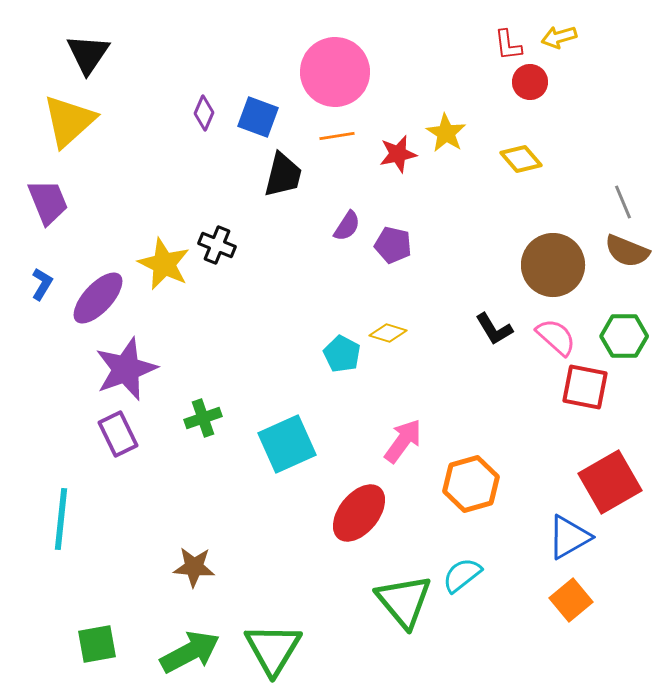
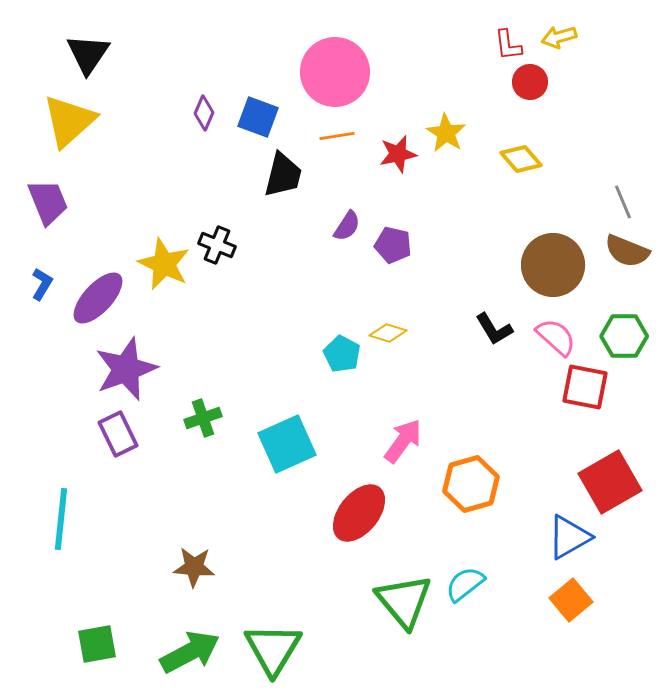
cyan semicircle at (462, 575): moved 3 px right, 9 px down
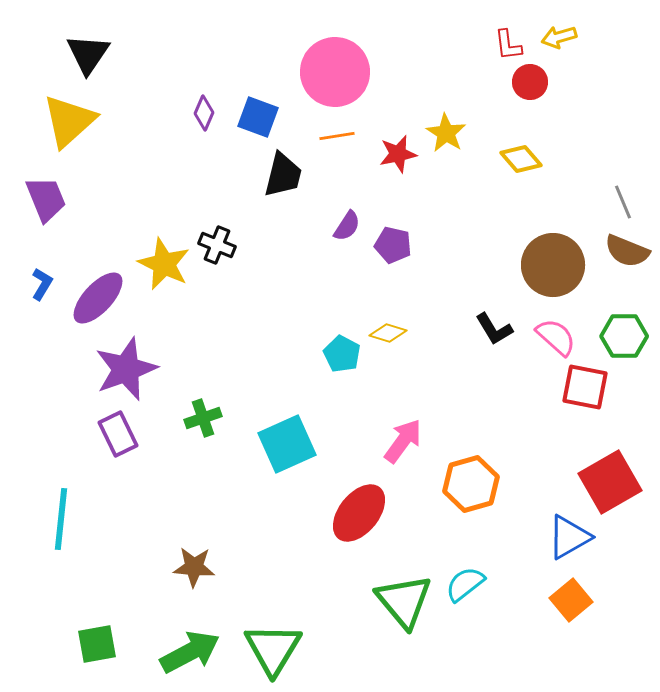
purple trapezoid at (48, 202): moved 2 px left, 3 px up
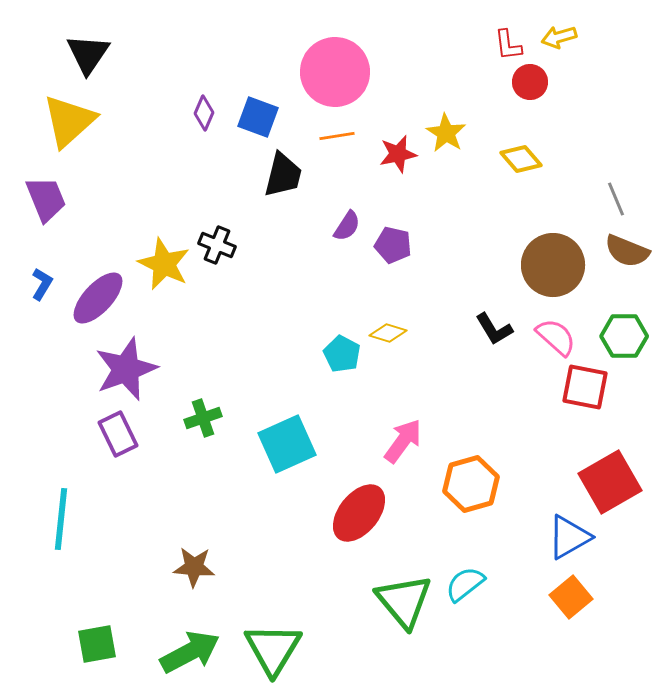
gray line at (623, 202): moved 7 px left, 3 px up
orange square at (571, 600): moved 3 px up
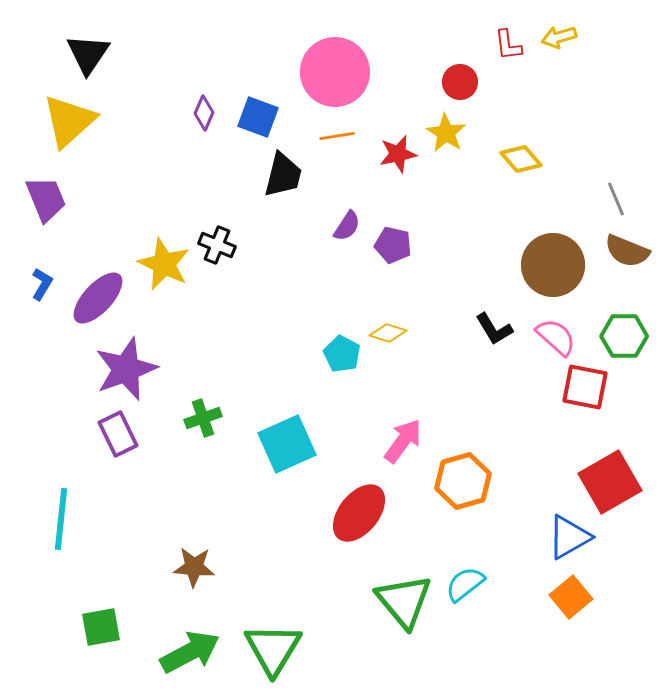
red circle at (530, 82): moved 70 px left
orange hexagon at (471, 484): moved 8 px left, 3 px up
green square at (97, 644): moved 4 px right, 17 px up
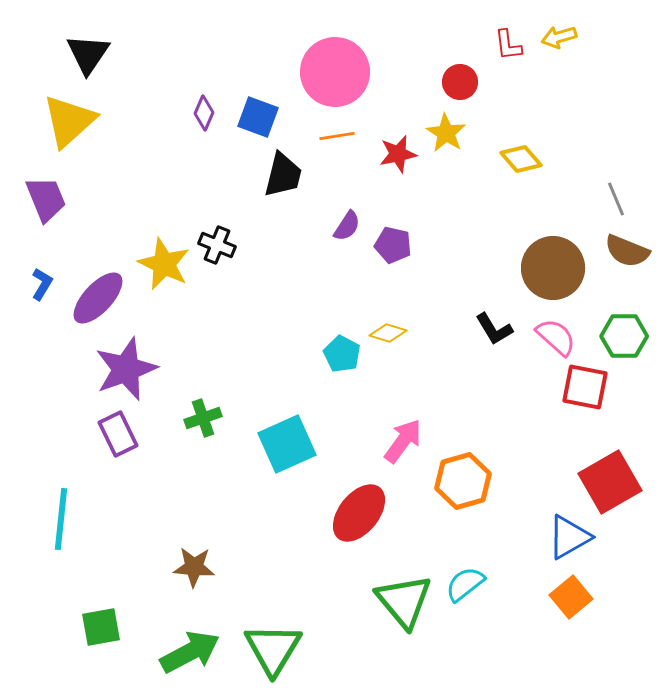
brown circle at (553, 265): moved 3 px down
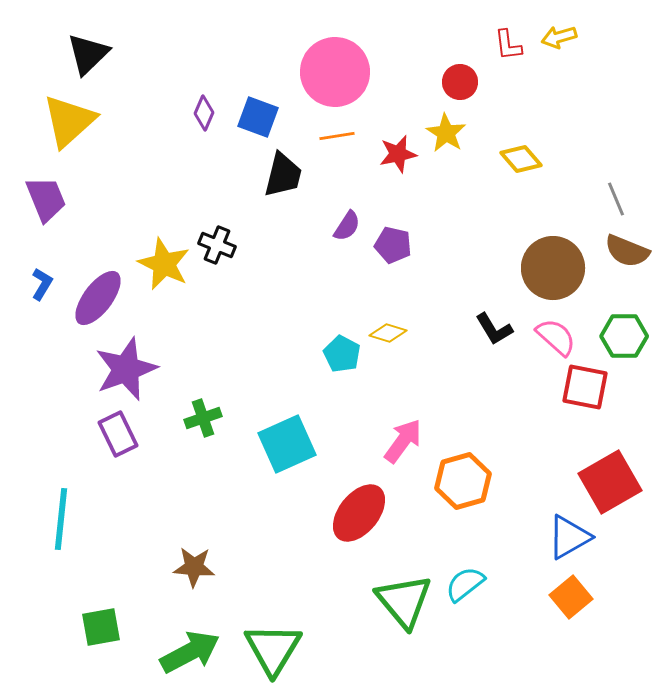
black triangle at (88, 54): rotated 12 degrees clockwise
purple ellipse at (98, 298): rotated 6 degrees counterclockwise
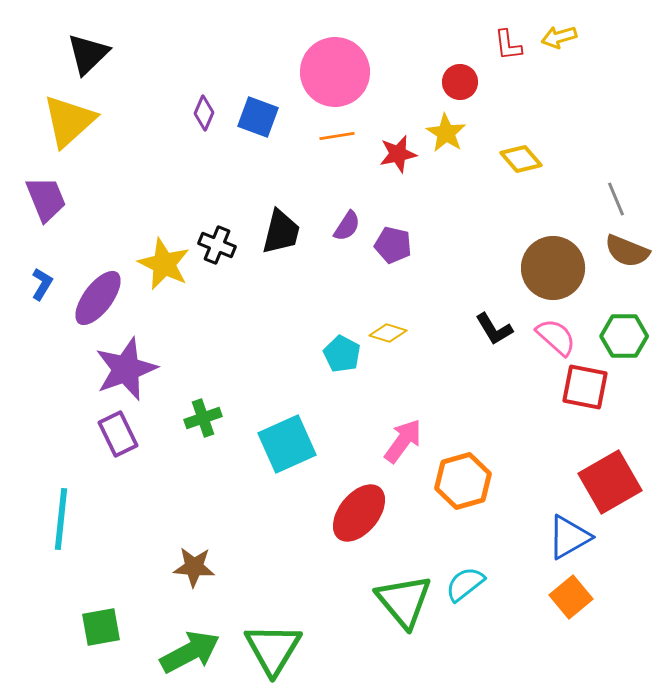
black trapezoid at (283, 175): moved 2 px left, 57 px down
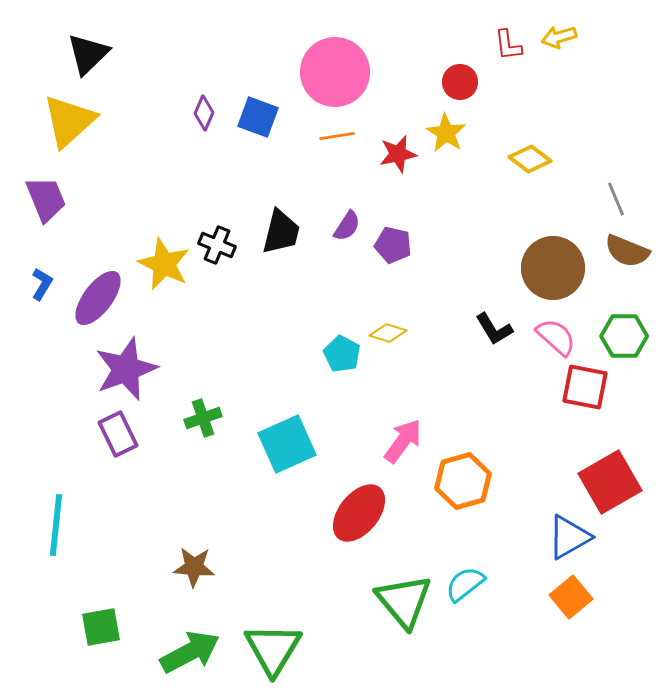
yellow diamond at (521, 159): moved 9 px right; rotated 12 degrees counterclockwise
cyan line at (61, 519): moved 5 px left, 6 px down
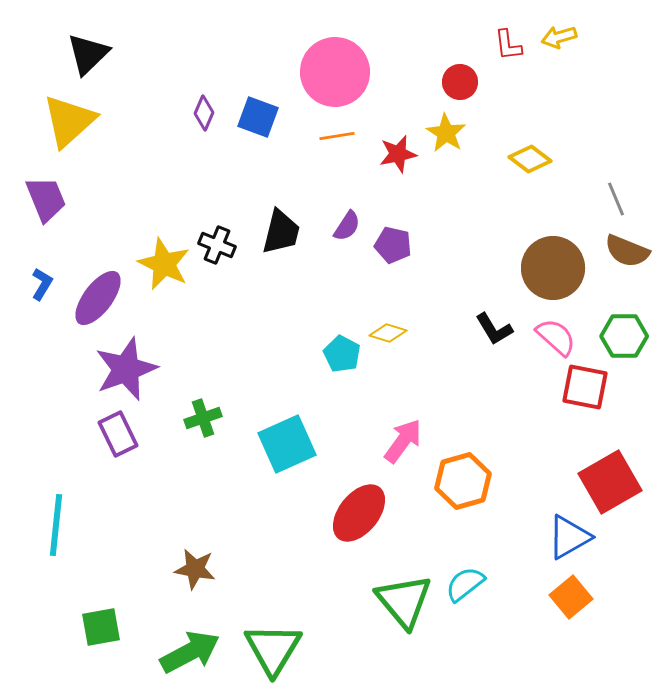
brown star at (194, 567): moved 1 px right, 2 px down; rotated 6 degrees clockwise
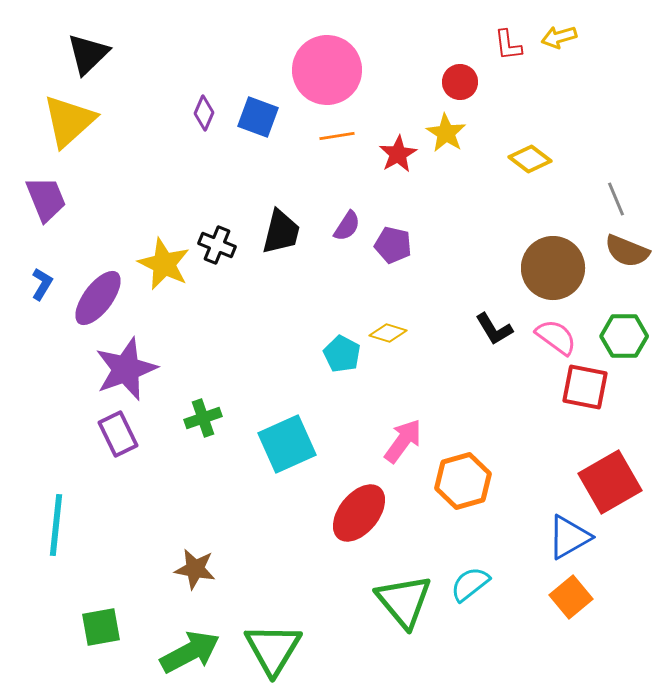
pink circle at (335, 72): moved 8 px left, 2 px up
red star at (398, 154): rotated 18 degrees counterclockwise
pink semicircle at (556, 337): rotated 6 degrees counterclockwise
cyan semicircle at (465, 584): moved 5 px right
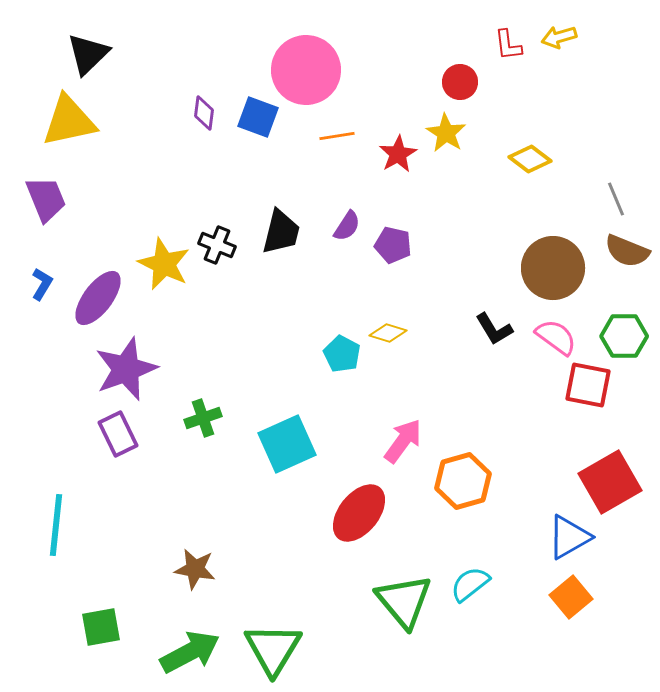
pink circle at (327, 70): moved 21 px left
purple diamond at (204, 113): rotated 16 degrees counterclockwise
yellow triangle at (69, 121): rotated 30 degrees clockwise
red square at (585, 387): moved 3 px right, 2 px up
